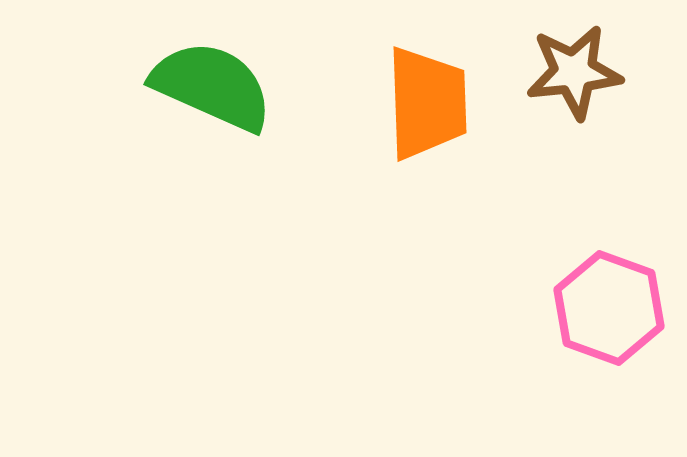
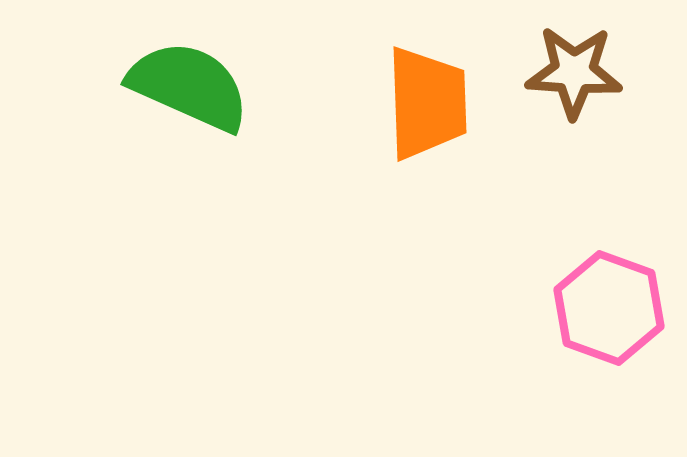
brown star: rotated 10 degrees clockwise
green semicircle: moved 23 px left
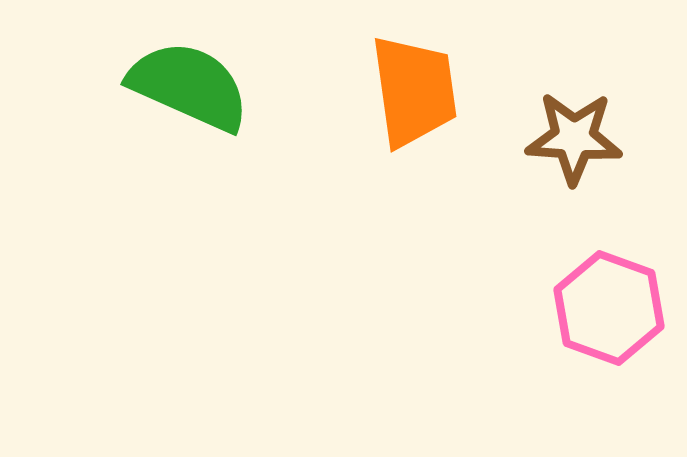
brown star: moved 66 px down
orange trapezoid: moved 13 px left, 12 px up; rotated 6 degrees counterclockwise
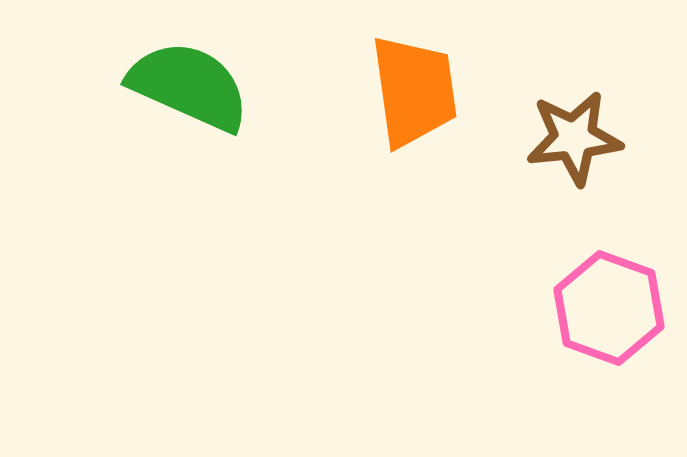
brown star: rotated 10 degrees counterclockwise
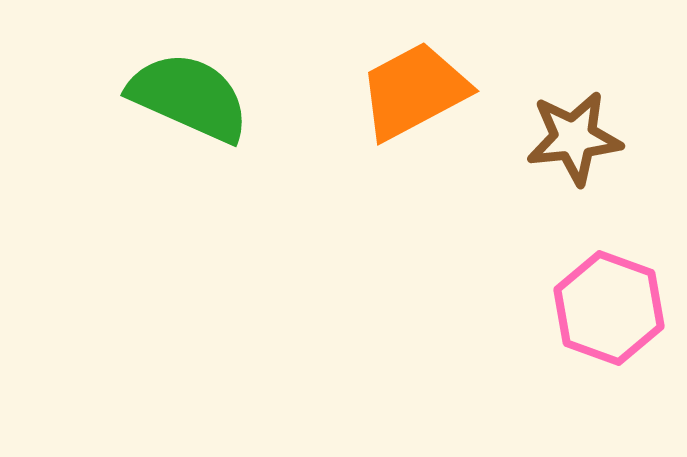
green semicircle: moved 11 px down
orange trapezoid: rotated 110 degrees counterclockwise
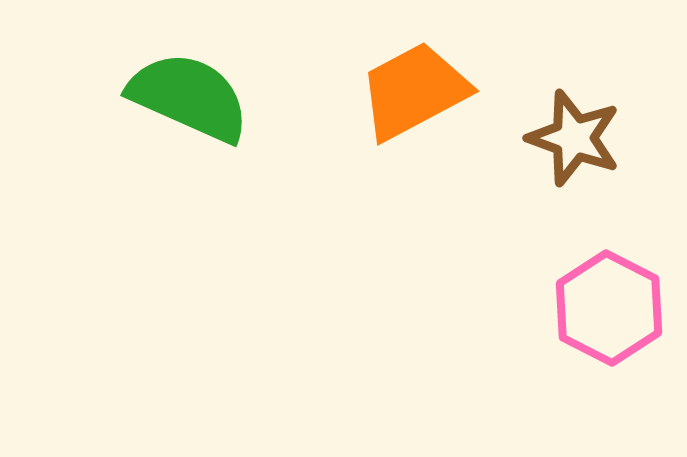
brown star: rotated 26 degrees clockwise
pink hexagon: rotated 7 degrees clockwise
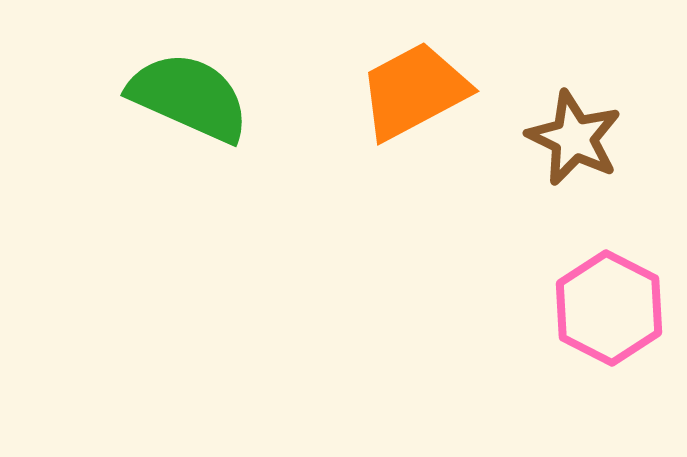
brown star: rotated 6 degrees clockwise
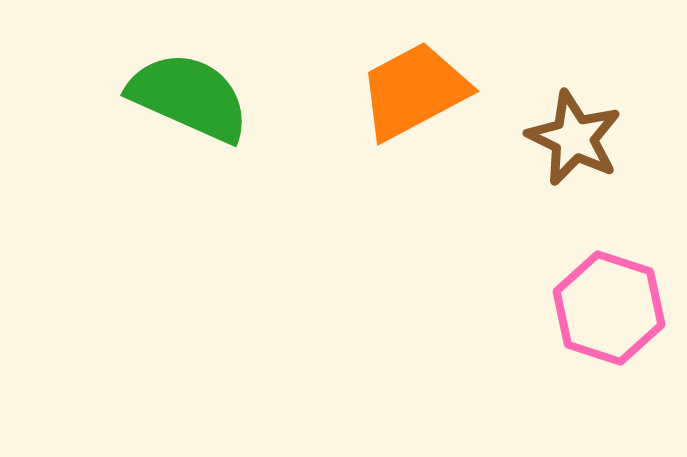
pink hexagon: rotated 9 degrees counterclockwise
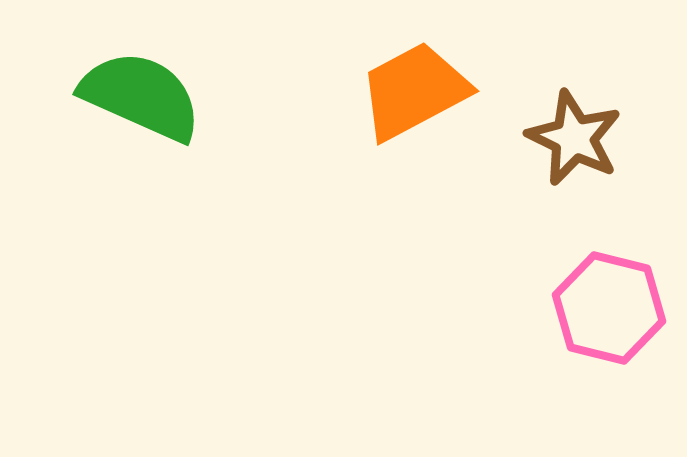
green semicircle: moved 48 px left, 1 px up
pink hexagon: rotated 4 degrees counterclockwise
